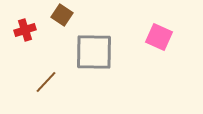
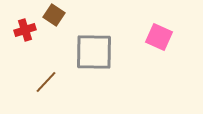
brown square: moved 8 px left
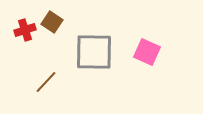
brown square: moved 2 px left, 7 px down
pink square: moved 12 px left, 15 px down
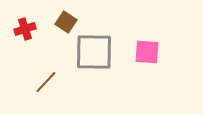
brown square: moved 14 px right
red cross: moved 1 px up
pink square: rotated 20 degrees counterclockwise
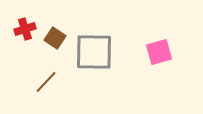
brown square: moved 11 px left, 16 px down
pink square: moved 12 px right; rotated 20 degrees counterclockwise
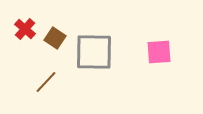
red cross: rotated 30 degrees counterclockwise
pink square: rotated 12 degrees clockwise
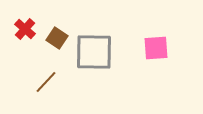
brown square: moved 2 px right
pink square: moved 3 px left, 4 px up
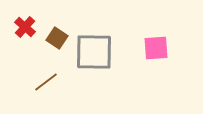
red cross: moved 2 px up
brown line: rotated 10 degrees clockwise
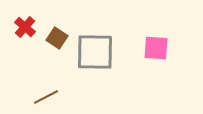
pink square: rotated 8 degrees clockwise
gray square: moved 1 px right
brown line: moved 15 px down; rotated 10 degrees clockwise
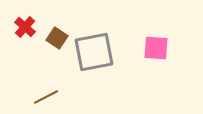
gray square: moved 1 px left; rotated 12 degrees counterclockwise
